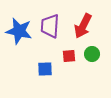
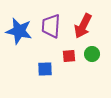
purple trapezoid: moved 1 px right
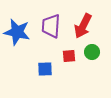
blue star: moved 2 px left, 1 px down
green circle: moved 2 px up
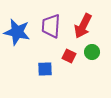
red square: rotated 32 degrees clockwise
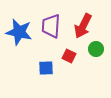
blue star: moved 2 px right
green circle: moved 4 px right, 3 px up
blue square: moved 1 px right, 1 px up
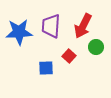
blue star: rotated 16 degrees counterclockwise
green circle: moved 2 px up
red square: rotated 16 degrees clockwise
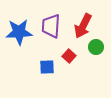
blue square: moved 1 px right, 1 px up
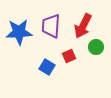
red square: rotated 24 degrees clockwise
blue square: rotated 35 degrees clockwise
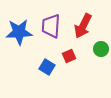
green circle: moved 5 px right, 2 px down
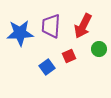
blue star: moved 1 px right, 1 px down
green circle: moved 2 px left
blue square: rotated 21 degrees clockwise
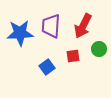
red square: moved 4 px right; rotated 16 degrees clockwise
